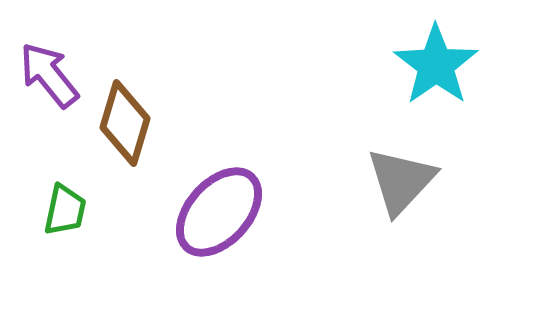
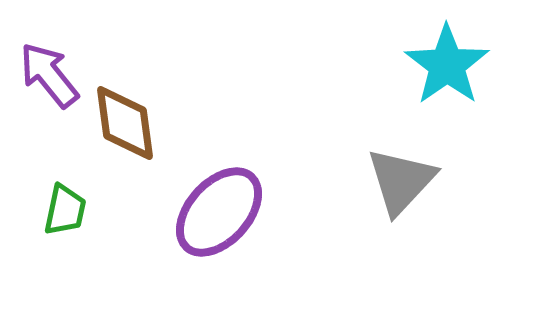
cyan star: moved 11 px right
brown diamond: rotated 24 degrees counterclockwise
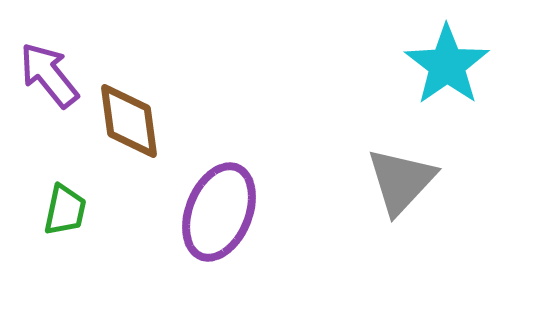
brown diamond: moved 4 px right, 2 px up
purple ellipse: rotated 20 degrees counterclockwise
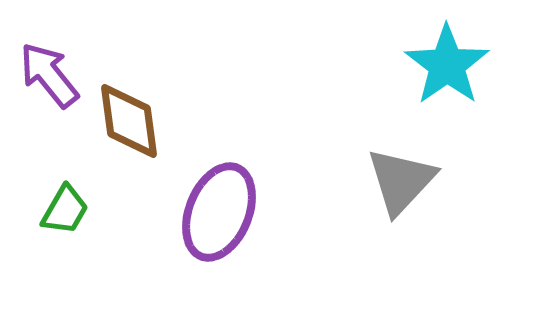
green trapezoid: rotated 18 degrees clockwise
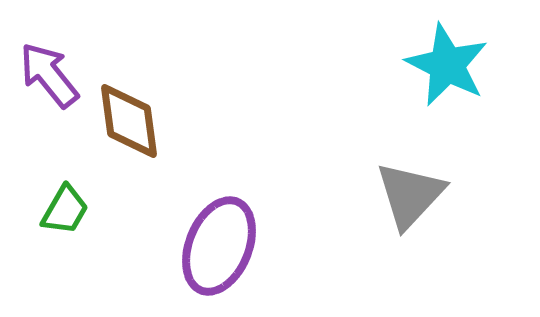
cyan star: rotated 10 degrees counterclockwise
gray triangle: moved 9 px right, 14 px down
purple ellipse: moved 34 px down
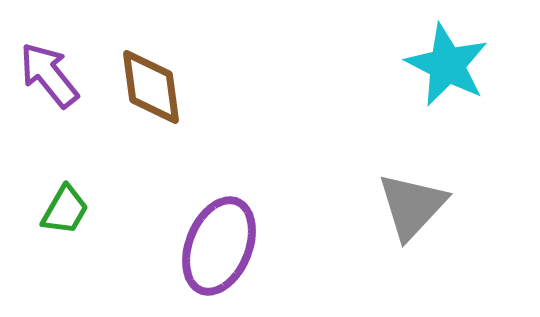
brown diamond: moved 22 px right, 34 px up
gray triangle: moved 2 px right, 11 px down
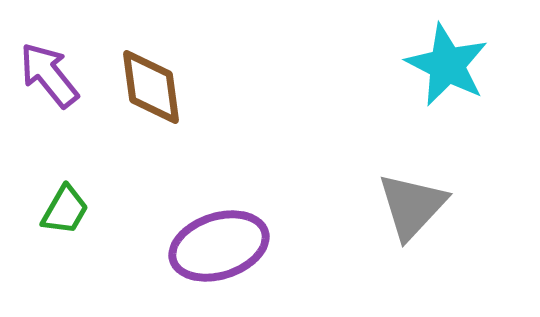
purple ellipse: rotated 50 degrees clockwise
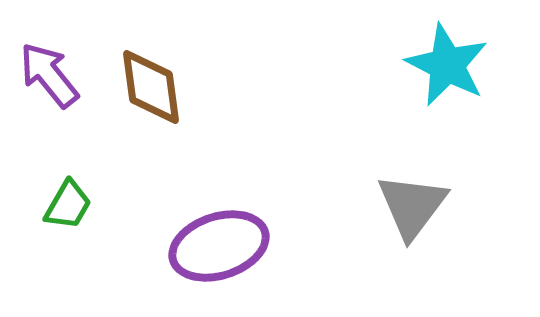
gray triangle: rotated 6 degrees counterclockwise
green trapezoid: moved 3 px right, 5 px up
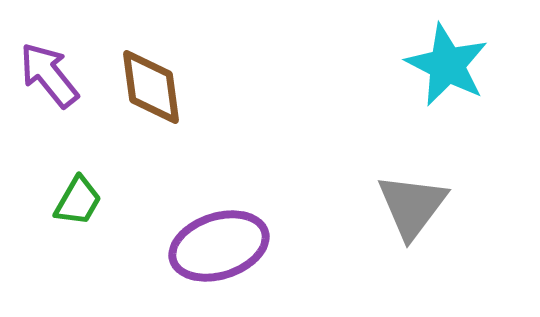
green trapezoid: moved 10 px right, 4 px up
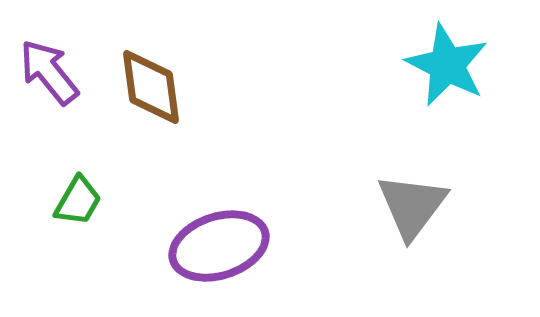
purple arrow: moved 3 px up
